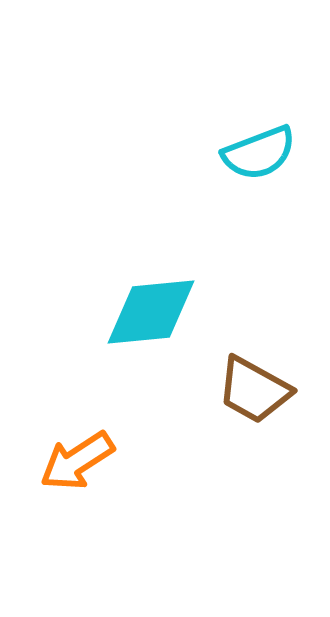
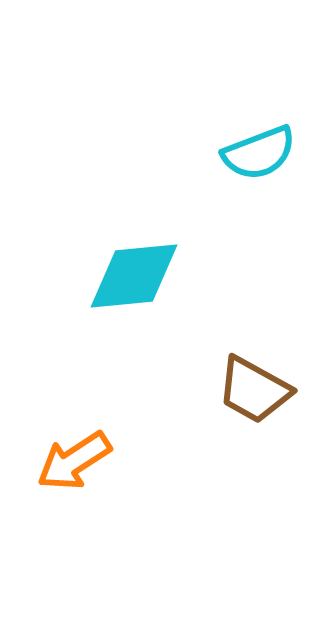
cyan diamond: moved 17 px left, 36 px up
orange arrow: moved 3 px left
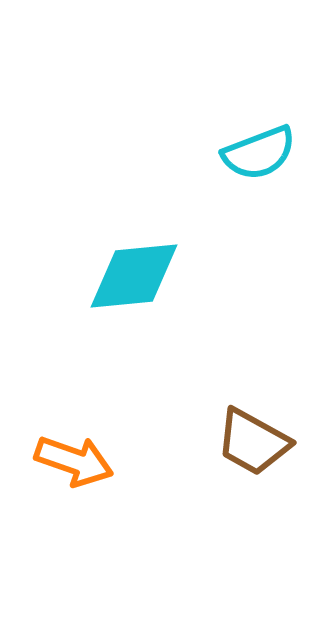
brown trapezoid: moved 1 px left, 52 px down
orange arrow: rotated 128 degrees counterclockwise
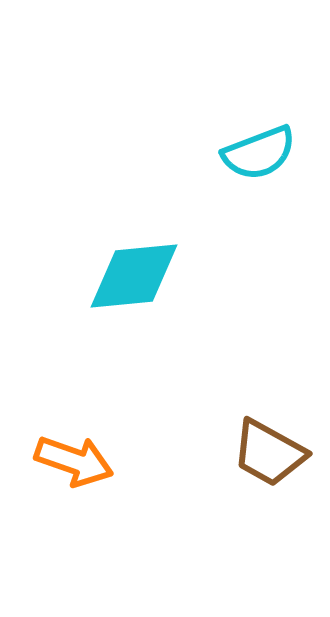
brown trapezoid: moved 16 px right, 11 px down
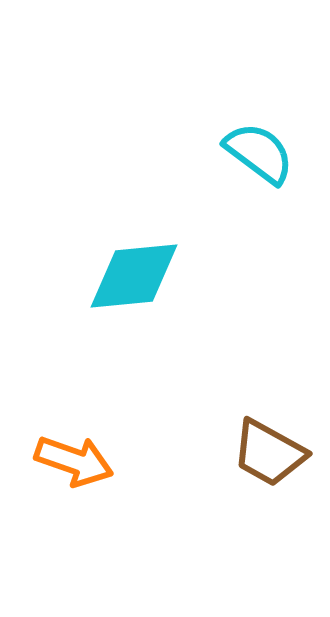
cyan semicircle: rotated 122 degrees counterclockwise
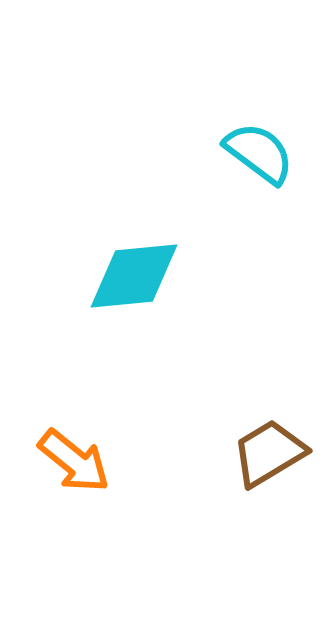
brown trapezoid: rotated 120 degrees clockwise
orange arrow: rotated 20 degrees clockwise
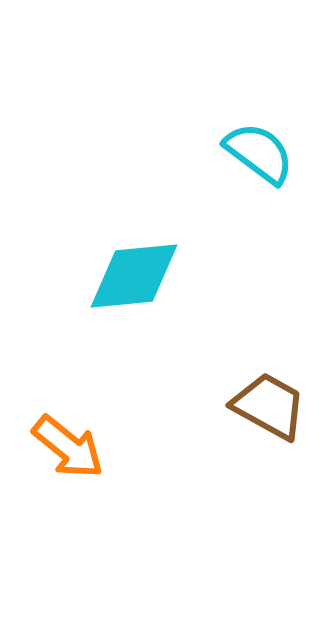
brown trapezoid: moved 47 px up; rotated 60 degrees clockwise
orange arrow: moved 6 px left, 14 px up
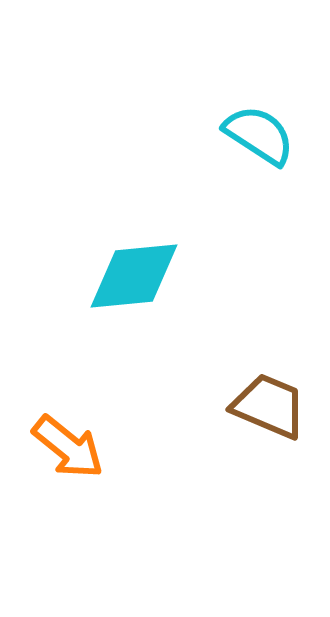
cyan semicircle: moved 18 px up; rotated 4 degrees counterclockwise
brown trapezoid: rotated 6 degrees counterclockwise
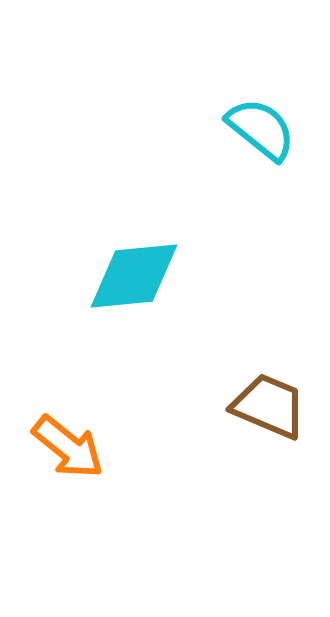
cyan semicircle: moved 2 px right, 6 px up; rotated 6 degrees clockwise
